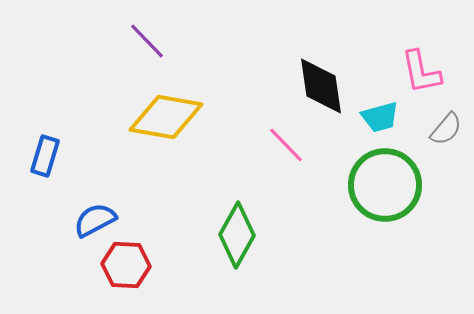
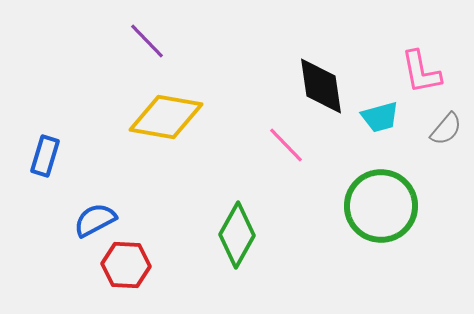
green circle: moved 4 px left, 21 px down
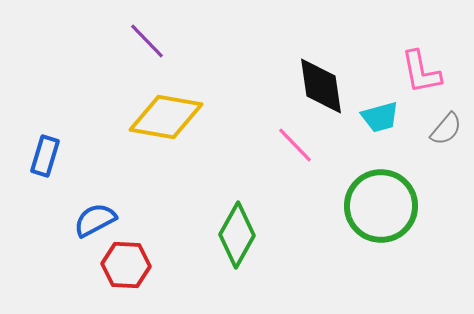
pink line: moved 9 px right
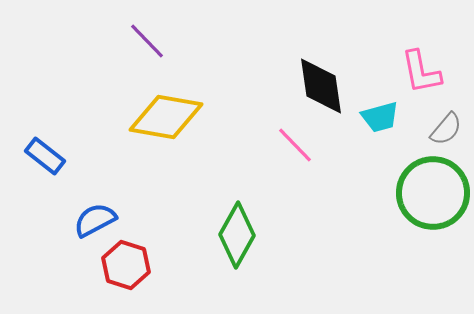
blue rectangle: rotated 69 degrees counterclockwise
green circle: moved 52 px right, 13 px up
red hexagon: rotated 15 degrees clockwise
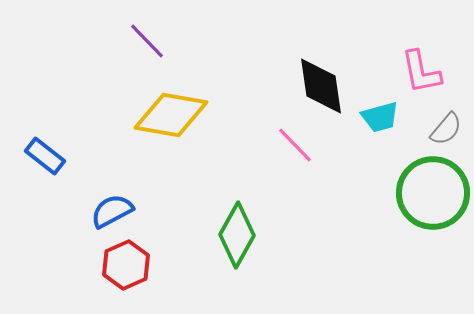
yellow diamond: moved 5 px right, 2 px up
blue semicircle: moved 17 px right, 9 px up
red hexagon: rotated 18 degrees clockwise
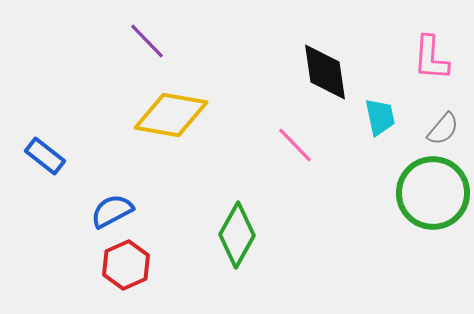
pink L-shape: moved 10 px right, 14 px up; rotated 15 degrees clockwise
black diamond: moved 4 px right, 14 px up
cyan trapezoid: rotated 87 degrees counterclockwise
gray semicircle: moved 3 px left
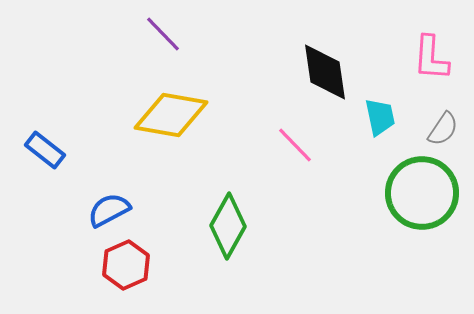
purple line: moved 16 px right, 7 px up
gray semicircle: rotated 6 degrees counterclockwise
blue rectangle: moved 6 px up
green circle: moved 11 px left
blue semicircle: moved 3 px left, 1 px up
green diamond: moved 9 px left, 9 px up
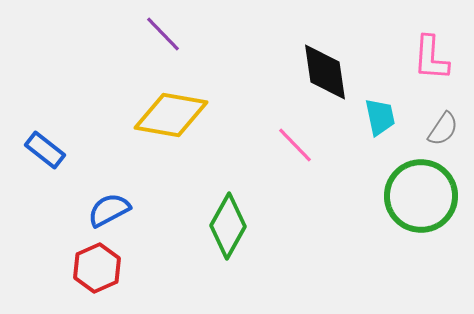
green circle: moved 1 px left, 3 px down
red hexagon: moved 29 px left, 3 px down
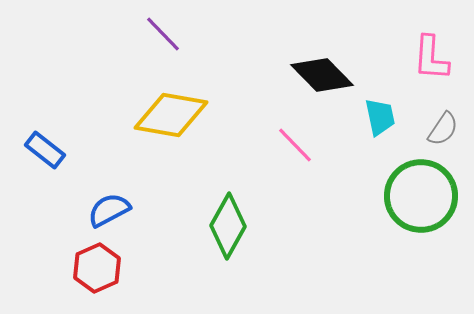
black diamond: moved 3 px left, 3 px down; rotated 36 degrees counterclockwise
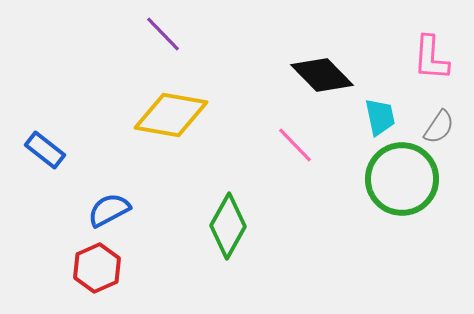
gray semicircle: moved 4 px left, 2 px up
green circle: moved 19 px left, 17 px up
